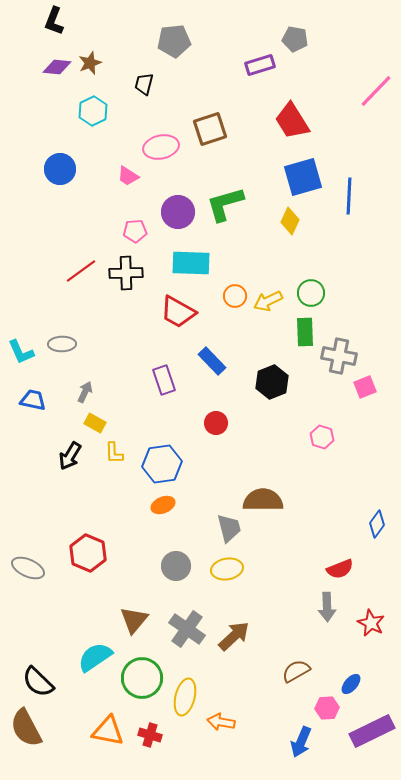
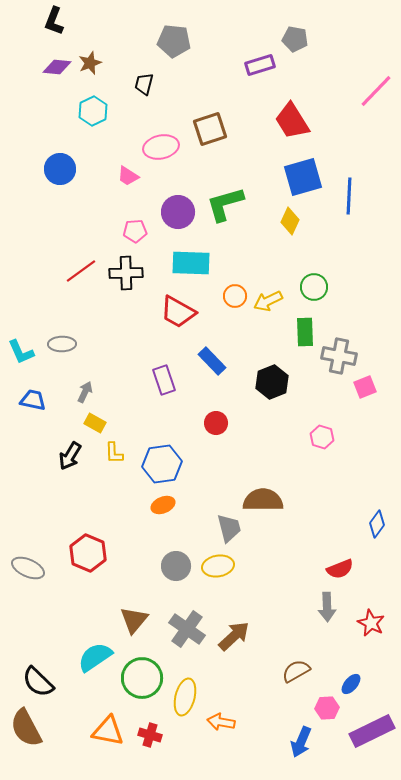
gray pentagon at (174, 41): rotated 12 degrees clockwise
green circle at (311, 293): moved 3 px right, 6 px up
yellow ellipse at (227, 569): moved 9 px left, 3 px up
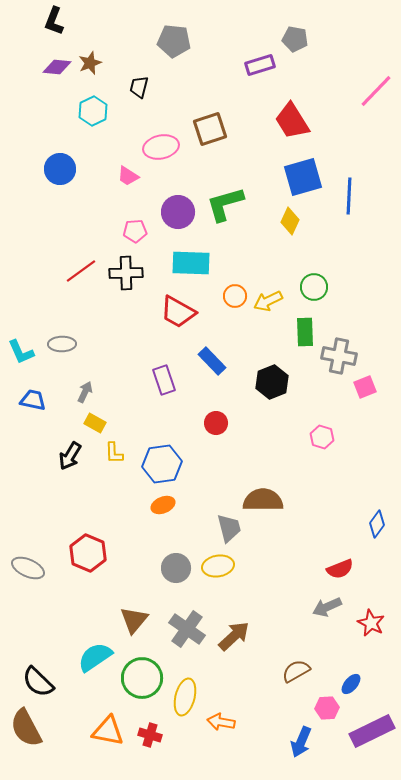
black trapezoid at (144, 84): moved 5 px left, 3 px down
gray circle at (176, 566): moved 2 px down
gray arrow at (327, 607): rotated 68 degrees clockwise
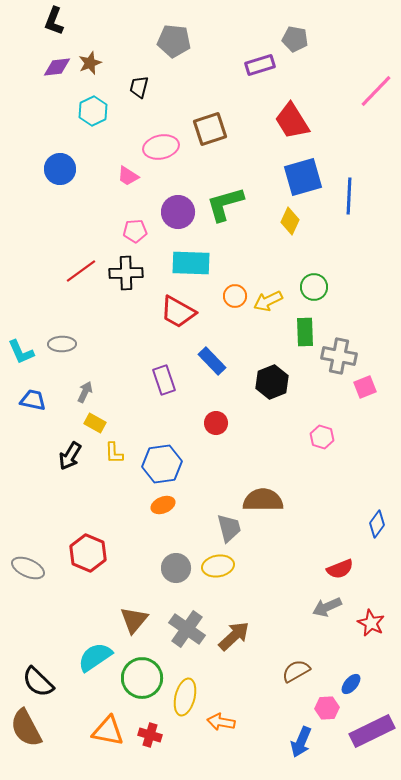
purple diamond at (57, 67): rotated 12 degrees counterclockwise
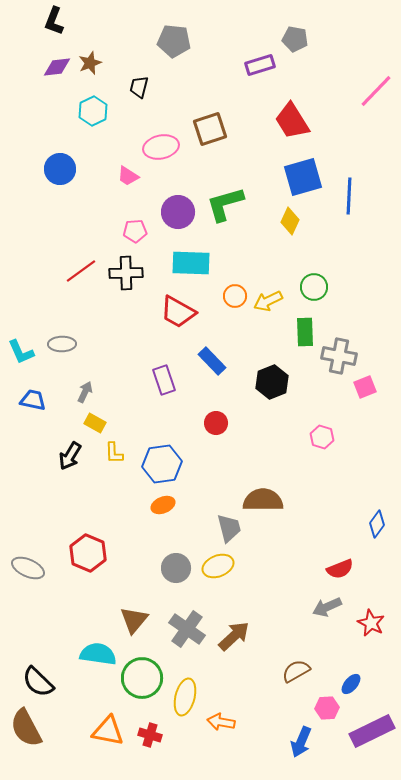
yellow ellipse at (218, 566): rotated 12 degrees counterclockwise
cyan semicircle at (95, 657): moved 3 px right, 3 px up; rotated 42 degrees clockwise
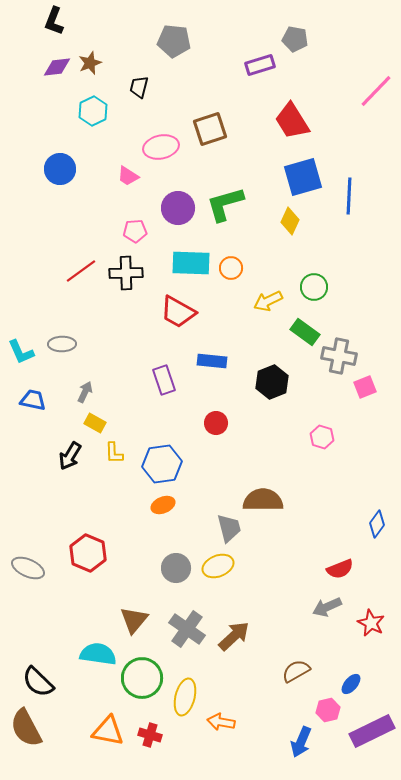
purple circle at (178, 212): moved 4 px up
orange circle at (235, 296): moved 4 px left, 28 px up
green rectangle at (305, 332): rotated 52 degrees counterclockwise
blue rectangle at (212, 361): rotated 40 degrees counterclockwise
pink hexagon at (327, 708): moved 1 px right, 2 px down; rotated 10 degrees counterclockwise
